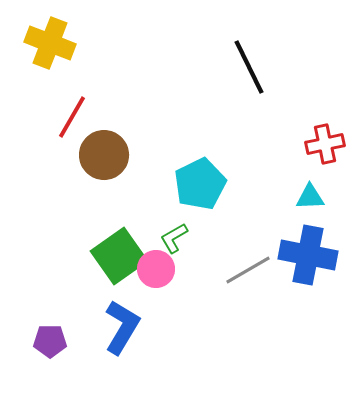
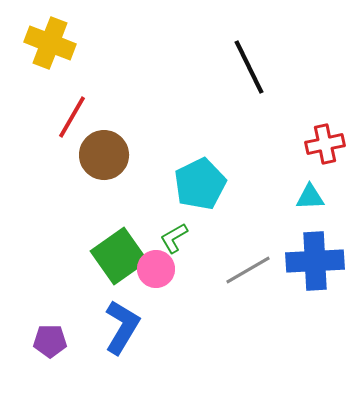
blue cross: moved 7 px right, 6 px down; rotated 14 degrees counterclockwise
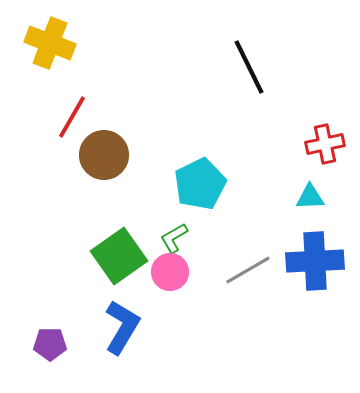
pink circle: moved 14 px right, 3 px down
purple pentagon: moved 3 px down
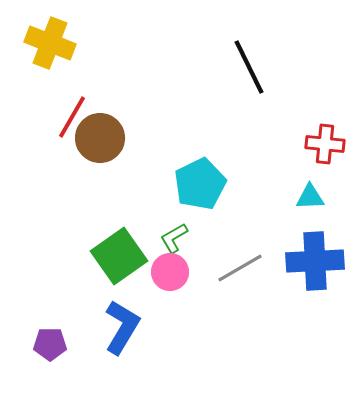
red cross: rotated 18 degrees clockwise
brown circle: moved 4 px left, 17 px up
gray line: moved 8 px left, 2 px up
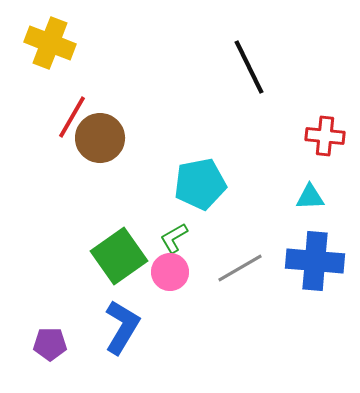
red cross: moved 8 px up
cyan pentagon: rotated 15 degrees clockwise
blue cross: rotated 8 degrees clockwise
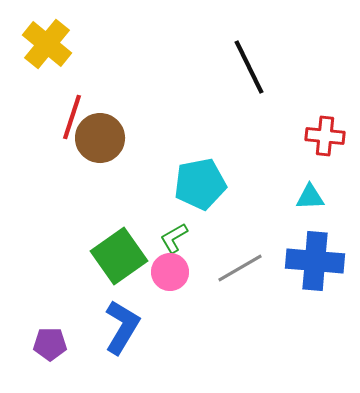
yellow cross: moved 3 px left, 1 px down; rotated 18 degrees clockwise
red line: rotated 12 degrees counterclockwise
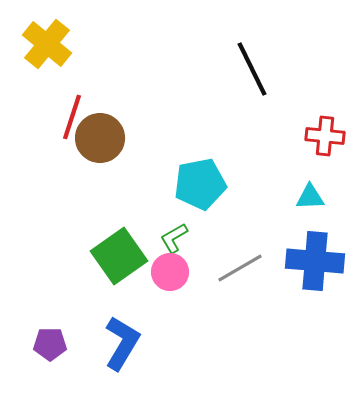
black line: moved 3 px right, 2 px down
blue L-shape: moved 16 px down
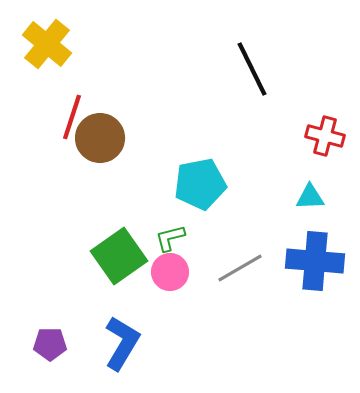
red cross: rotated 9 degrees clockwise
green L-shape: moved 4 px left; rotated 16 degrees clockwise
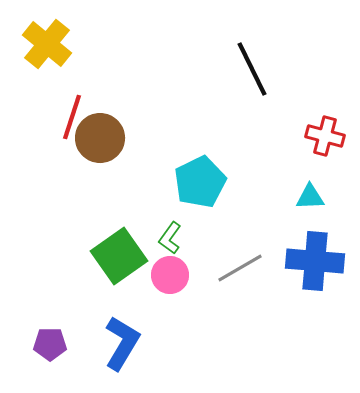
cyan pentagon: moved 2 px up; rotated 15 degrees counterclockwise
green L-shape: rotated 40 degrees counterclockwise
pink circle: moved 3 px down
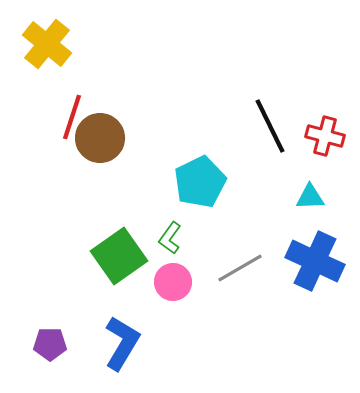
black line: moved 18 px right, 57 px down
blue cross: rotated 20 degrees clockwise
pink circle: moved 3 px right, 7 px down
